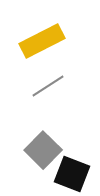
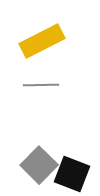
gray line: moved 7 px left, 1 px up; rotated 32 degrees clockwise
gray square: moved 4 px left, 15 px down
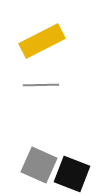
gray square: rotated 21 degrees counterclockwise
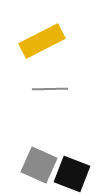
gray line: moved 9 px right, 4 px down
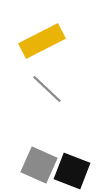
gray line: moved 3 px left; rotated 44 degrees clockwise
black square: moved 3 px up
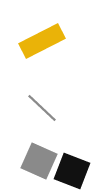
gray line: moved 5 px left, 19 px down
gray square: moved 4 px up
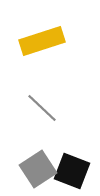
yellow rectangle: rotated 9 degrees clockwise
gray square: moved 1 px left, 8 px down; rotated 33 degrees clockwise
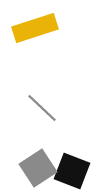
yellow rectangle: moved 7 px left, 13 px up
gray square: moved 1 px up
